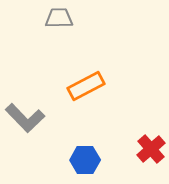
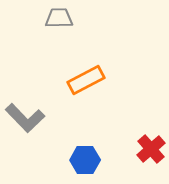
orange rectangle: moved 6 px up
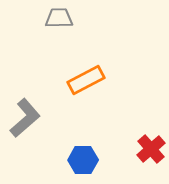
gray L-shape: rotated 87 degrees counterclockwise
blue hexagon: moved 2 px left
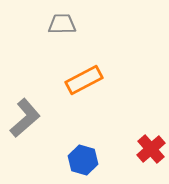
gray trapezoid: moved 3 px right, 6 px down
orange rectangle: moved 2 px left
blue hexagon: rotated 16 degrees clockwise
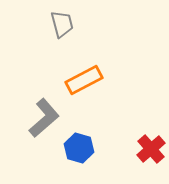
gray trapezoid: rotated 76 degrees clockwise
gray L-shape: moved 19 px right
blue hexagon: moved 4 px left, 12 px up
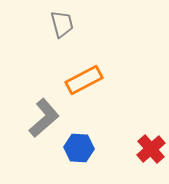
blue hexagon: rotated 12 degrees counterclockwise
